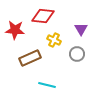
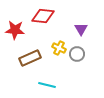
yellow cross: moved 5 px right, 8 px down
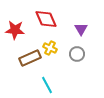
red diamond: moved 3 px right, 3 px down; rotated 60 degrees clockwise
yellow cross: moved 9 px left
cyan line: rotated 48 degrees clockwise
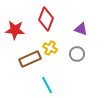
red diamond: rotated 45 degrees clockwise
purple triangle: rotated 40 degrees counterclockwise
brown rectangle: moved 1 px down
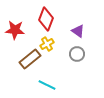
purple triangle: moved 3 px left, 2 px down; rotated 16 degrees clockwise
yellow cross: moved 3 px left, 4 px up; rotated 32 degrees clockwise
brown rectangle: rotated 15 degrees counterclockwise
cyan line: rotated 36 degrees counterclockwise
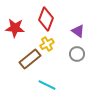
red star: moved 2 px up
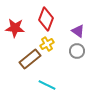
gray circle: moved 3 px up
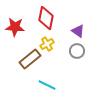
red diamond: moved 1 px up; rotated 10 degrees counterclockwise
red star: moved 1 px up
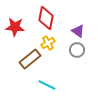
yellow cross: moved 1 px right, 1 px up
gray circle: moved 1 px up
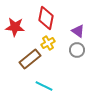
cyan line: moved 3 px left, 1 px down
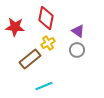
cyan line: rotated 48 degrees counterclockwise
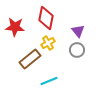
purple triangle: rotated 16 degrees clockwise
cyan line: moved 5 px right, 5 px up
